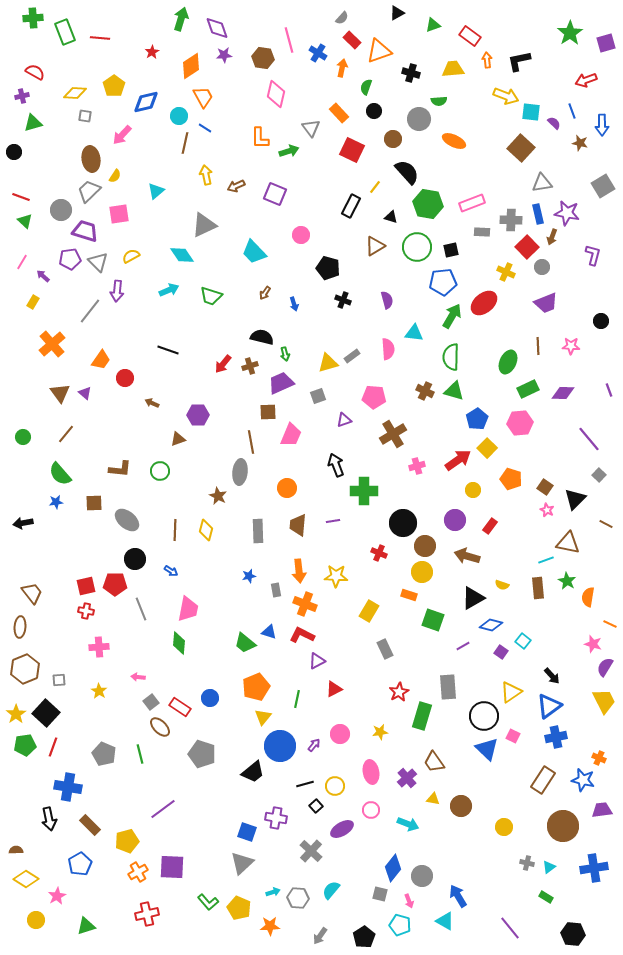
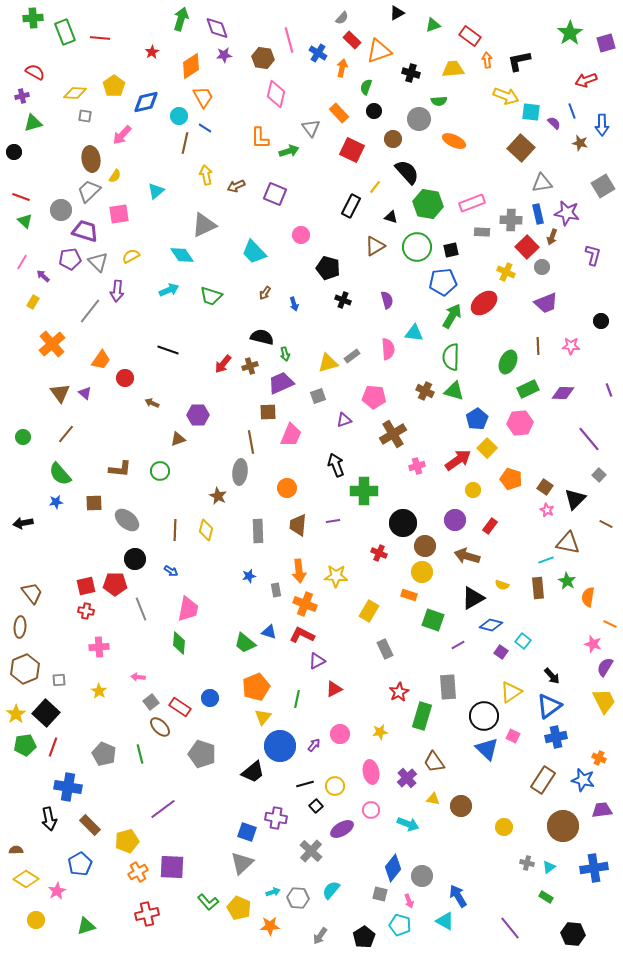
purple line at (463, 646): moved 5 px left, 1 px up
pink star at (57, 896): moved 5 px up
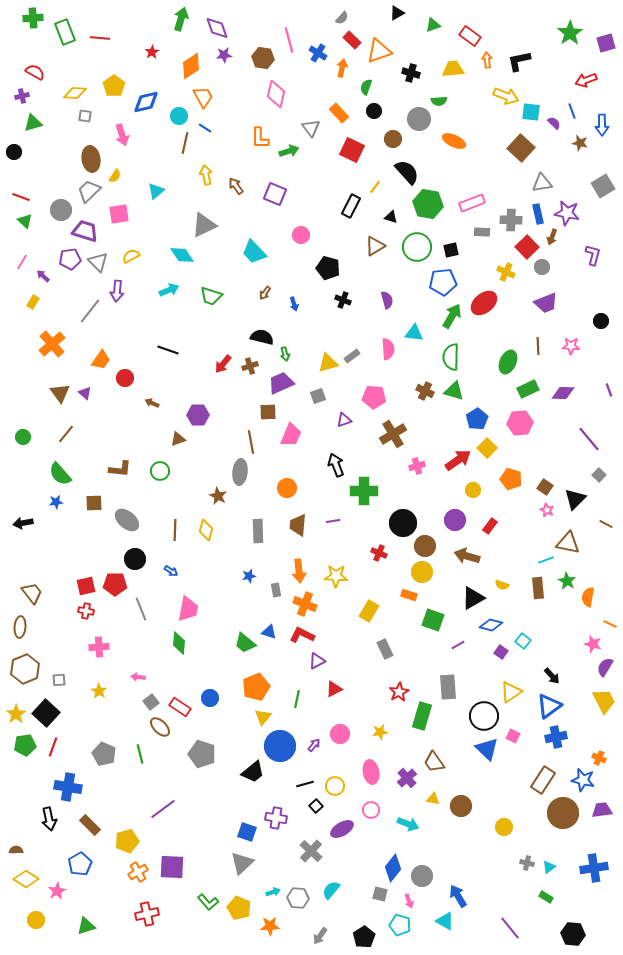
pink arrow at (122, 135): rotated 60 degrees counterclockwise
brown arrow at (236, 186): rotated 78 degrees clockwise
brown circle at (563, 826): moved 13 px up
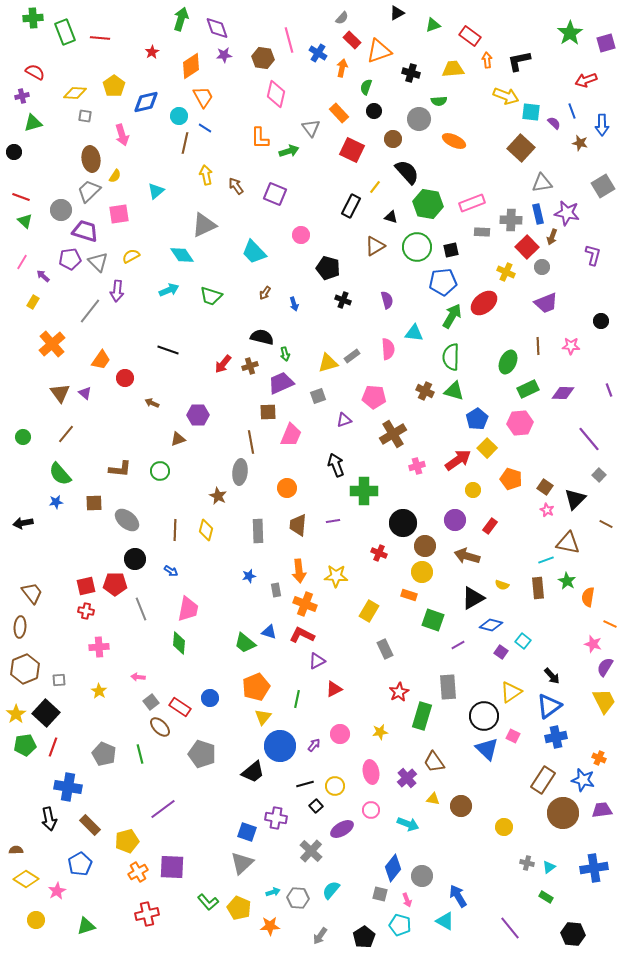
pink arrow at (409, 901): moved 2 px left, 1 px up
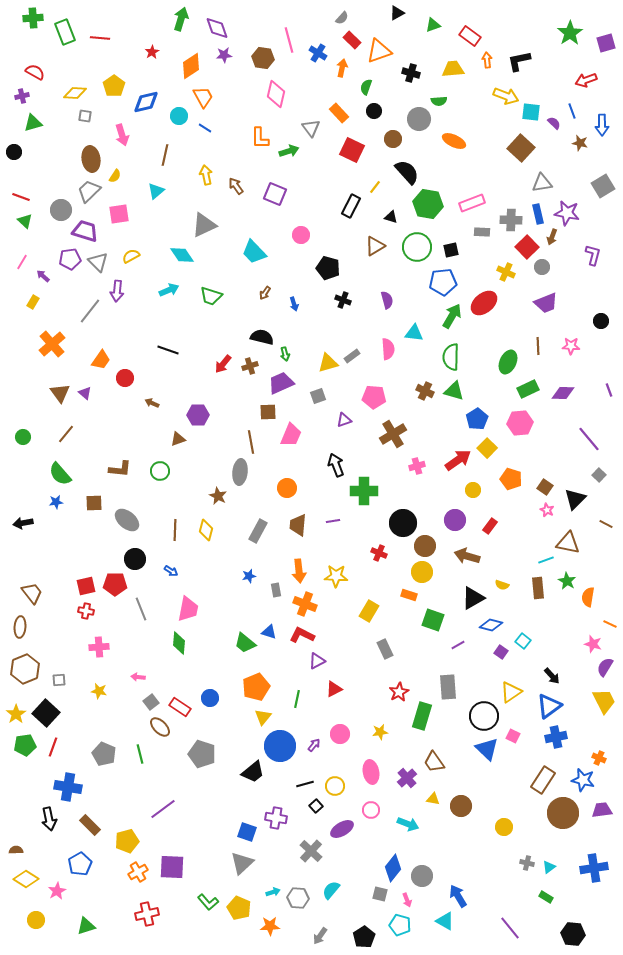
brown line at (185, 143): moved 20 px left, 12 px down
gray rectangle at (258, 531): rotated 30 degrees clockwise
yellow star at (99, 691): rotated 21 degrees counterclockwise
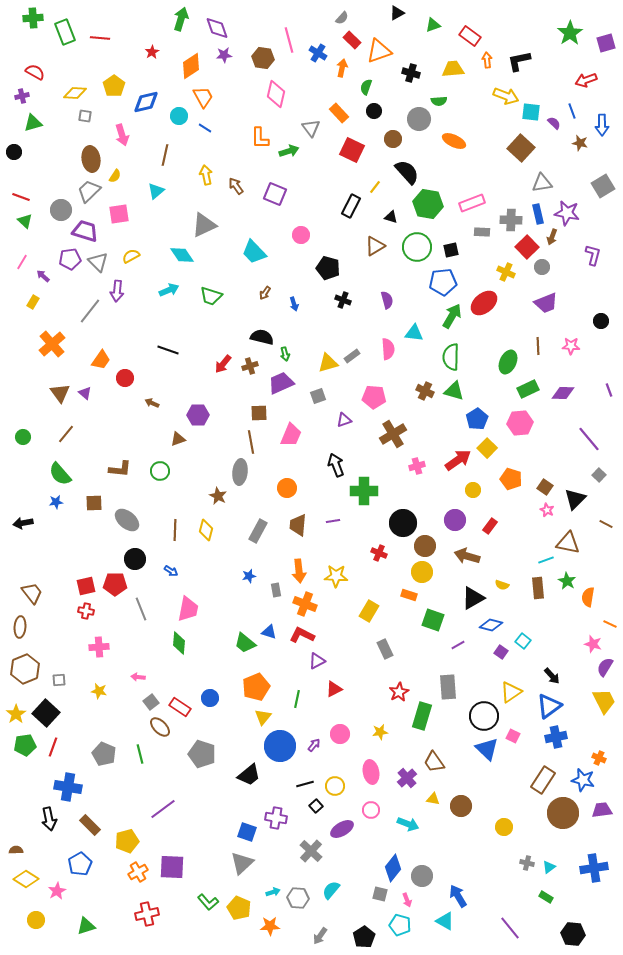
brown square at (268, 412): moved 9 px left, 1 px down
black trapezoid at (253, 772): moved 4 px left, 3 px down
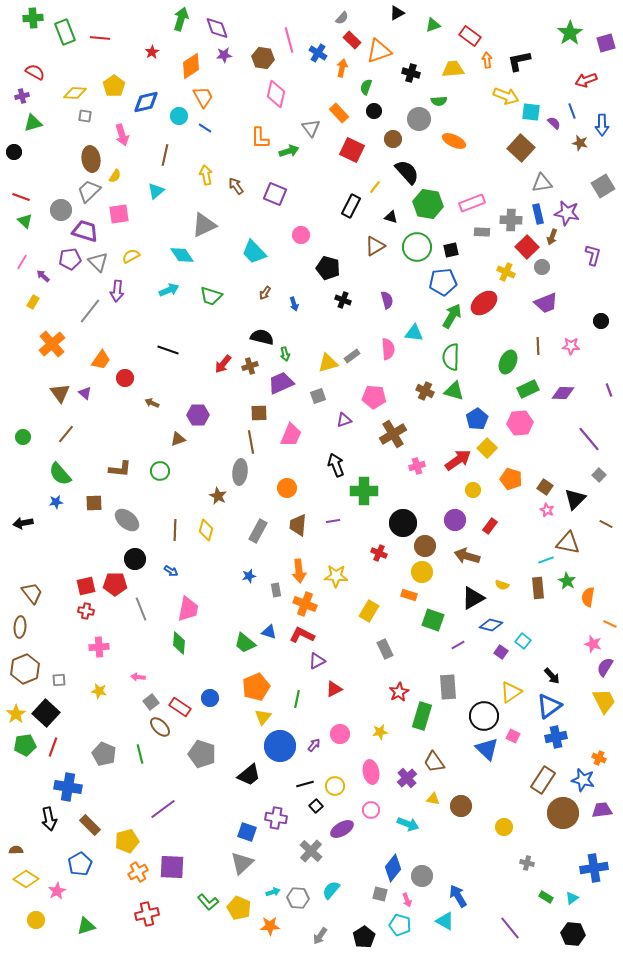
cyan triangle at (549, 867): moved 23 px right, 31 px down
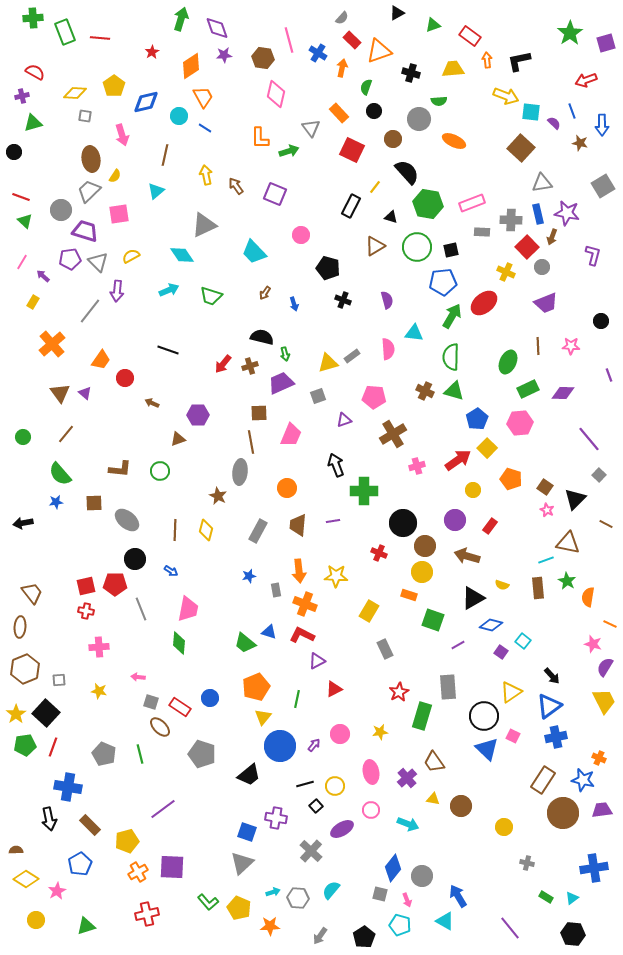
purple line at (609, 390): moved 15 px up
gray square at (151, 702): rotated 35 degrees counterclockwise
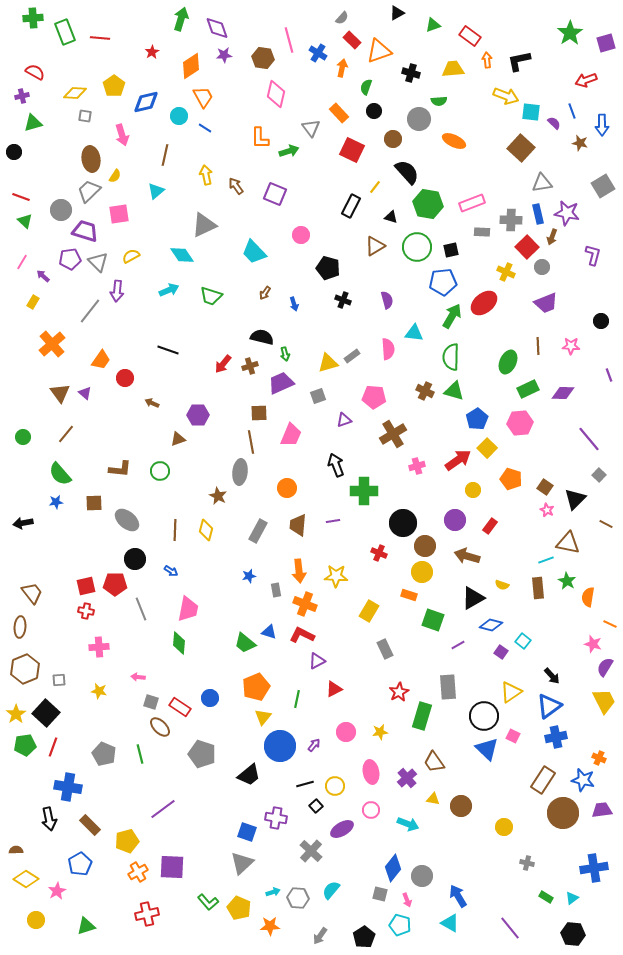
pink circle at (340, 734): moved 6 px right, 2 px up
cyan triangle at (445, 921): moved 5 px right, 2 px down
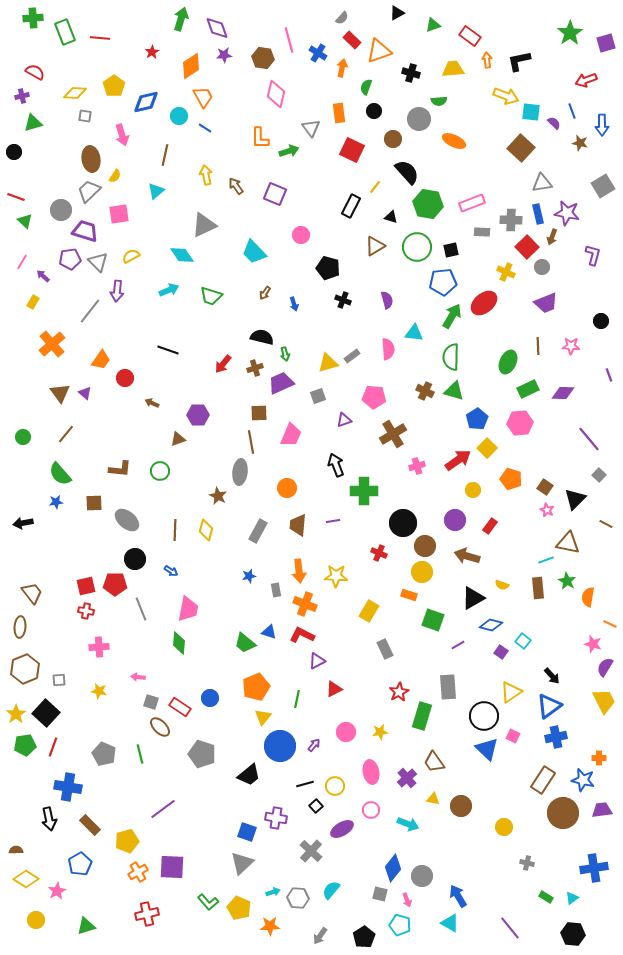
orange rectangle at (339, 113): rotated 36 degrees clockwise
red line at (21, 197): moved 5 px left
brown cross at (250, 366): moved 5 px right, 2 px down
orange cross at (599, 758): rotated 24 degrees counterclockwise
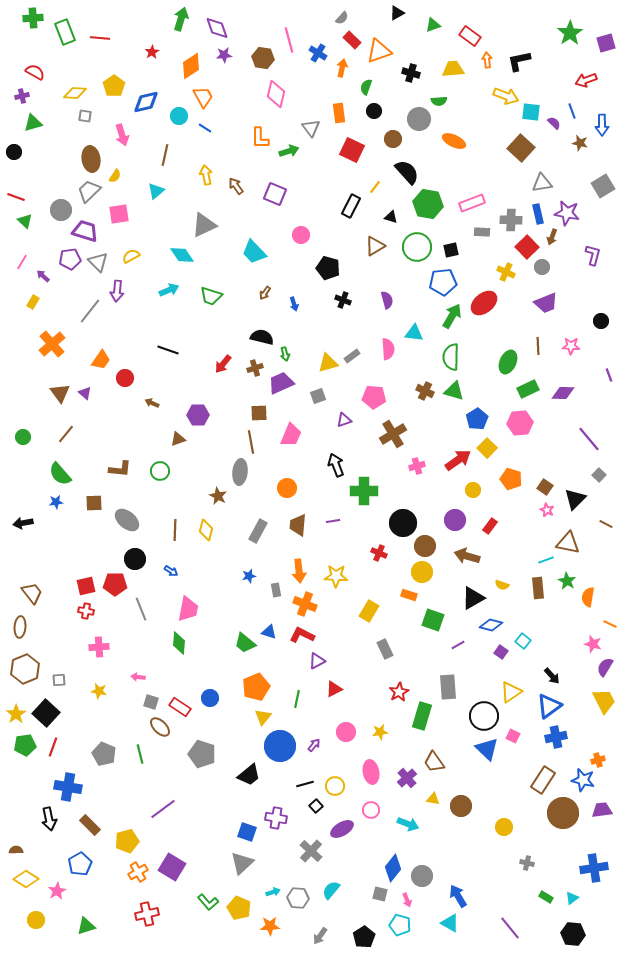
orange cross at (599, 758): moved 1 px left, 2 px down; rotated 16 degrees counterclockwise
purple square at (172, 867): rotated 28 degrees clockwise
